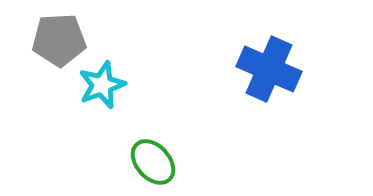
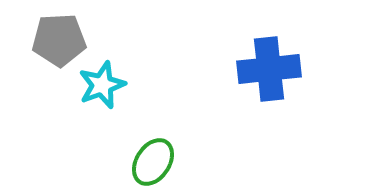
blue cross: rotated 30 degrees counterclockwise
green ellipse: rotated 75 degrees clockwise
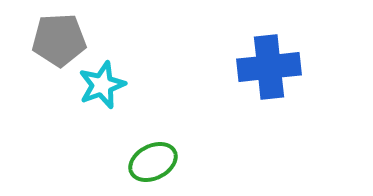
blue cross: moved 2 px up
green ellipse: rotated 30 degrees clockwise
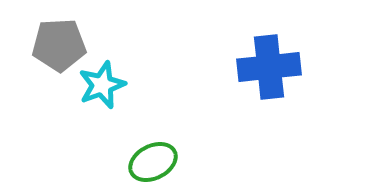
gray pentagon: moved 5 px down
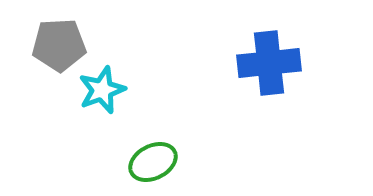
blue cross: moved 4 px up
cyan star: moved 5 px down
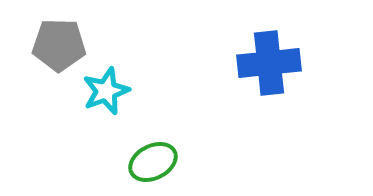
gray pentagon: rotated 4 degrees clockwise
cyan star: moved 4 px right, 1 px down
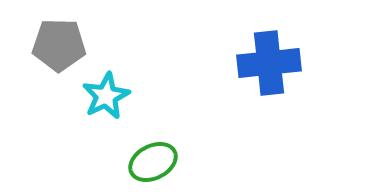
cyan star: moved 5 px down; rotated 6 degrees counterclockwise
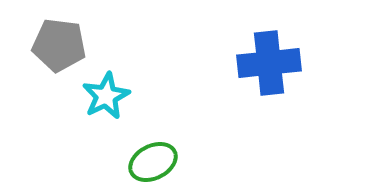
gray pentagon: rotated 6 degrees clockwise
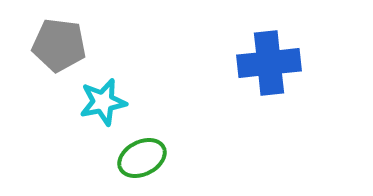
cyan star: moved 3 px left, 6 px down; rotated 15 degrees clockwise
green ellipse: moved 11 px left, 4 px up
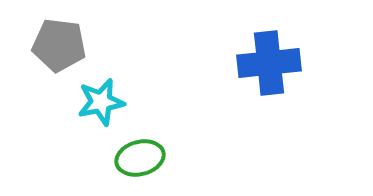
cyan star: moved 2 px left
green ellipse: moved 2 px left; rotated 12 degrees clockwise
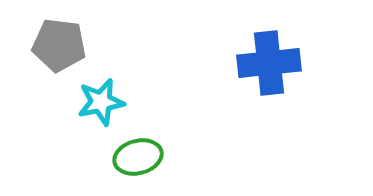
green ellipse: moved 2 px left, 1 px up
